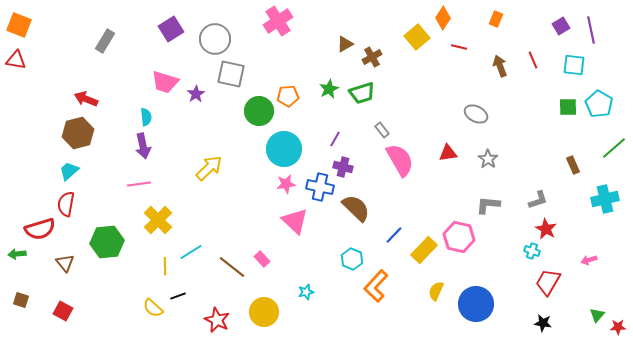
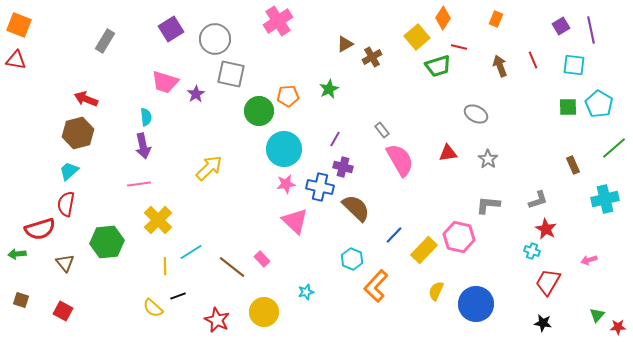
green trapezoid at (362, 93): moved 76 px right, 27 px up
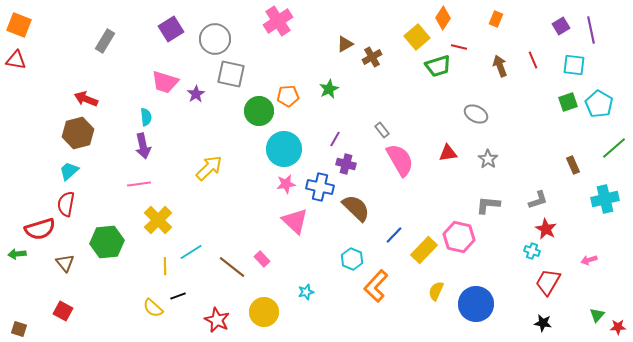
green square at (568, 107): moved 5 px up; rotated 18 degrees counterclockwise
purple cross at (343, 167): moved 3 px right, 3 px up
brown square at (21, 300): moved 2 px left, 29 px down
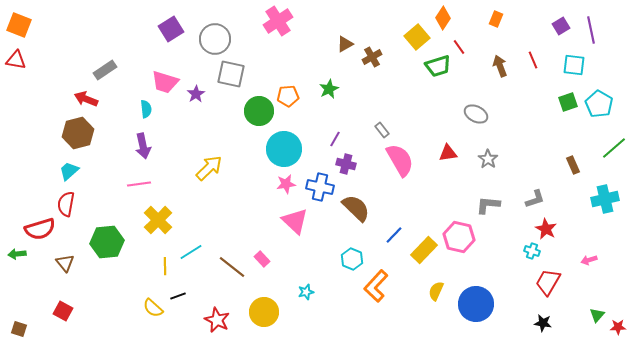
gray rectangle at (105, 41): moved 29 px down; rotated 25 degrees clockwise
red line at (459, 47): rotated 42 degrees clockwise
cyan semicircle at (146, 117): moved 8 px up
gray L-shape at (538, 200): moved 3 px left, 1 px up
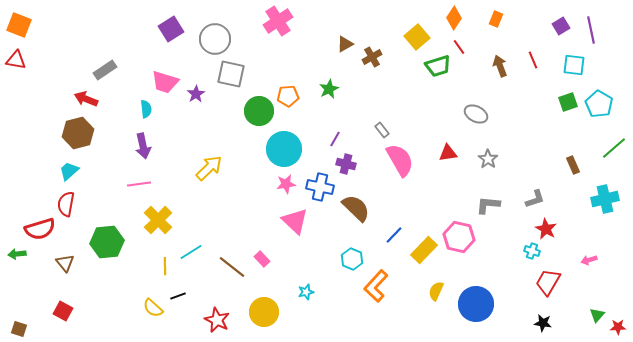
orange diamond at (443, 18): moved 11 px right
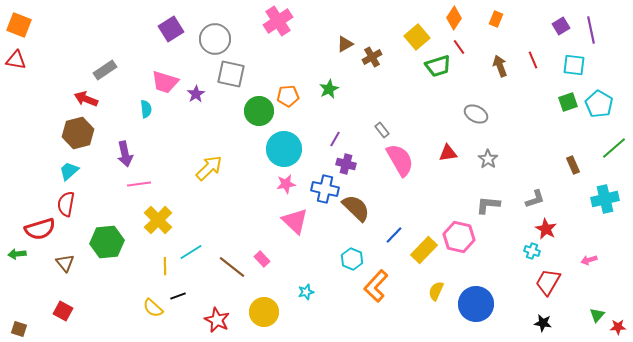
purple arrow at (143, 146): moved 18 px left, 8 px down
blue cross at (320, 187): moved 5 px right, 2 px down
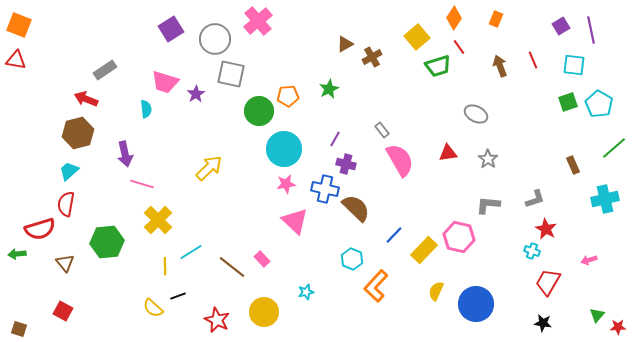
pink cross at (278, 21): moved 20 px left; rotated 8 degrees counterclockwise
pink line at (139, 184): moved 3 px right; rotated 25 degrees clockwise
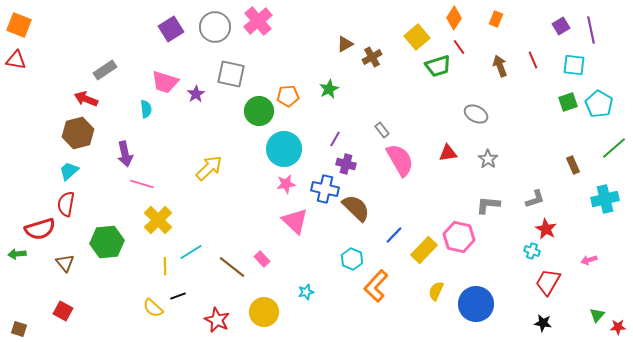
gray circle at (215, 39): moved 12 px up
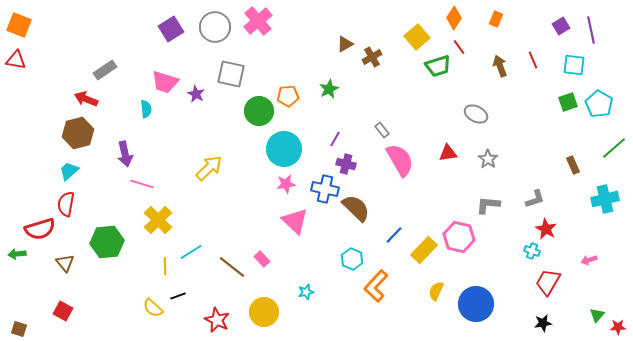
purple star at (196, 94): rotated 12 degrees counterclockwise
black star at (543, 323): rotated 18 degrees counterclockwise
